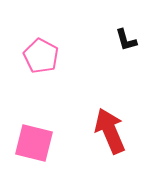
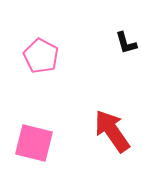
black L-shape: moved 3 px down
red arrow: moved 2 px right; rotated 12 degrees counterclockwise
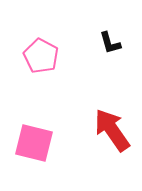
black L-shape: moved 16 px left
red arrow: moved 1 px up
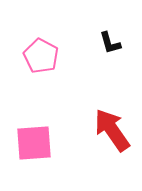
pink square: rotated 18 degrees counterclockwise
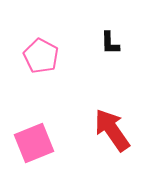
black L-shape: rotated 15 degrees clockwise
pink square: rotated 18 degrees counterclockwise
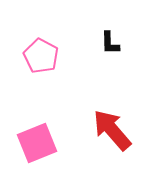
red arrow: rotated 6 degrees counterclockwise
pink square: moved 3 px right
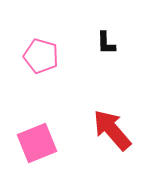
black L-shape: moved 4 px left
pink pentagon: rotated 12 degrees counterclockwise
